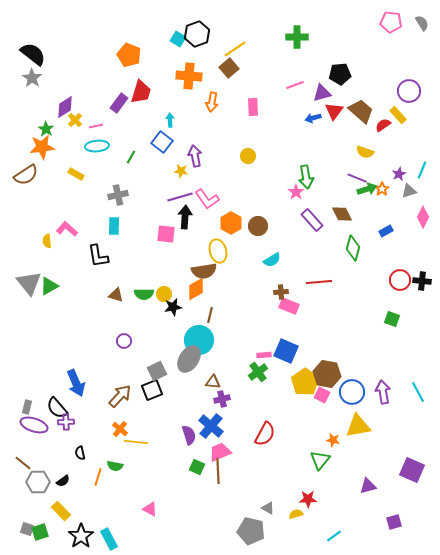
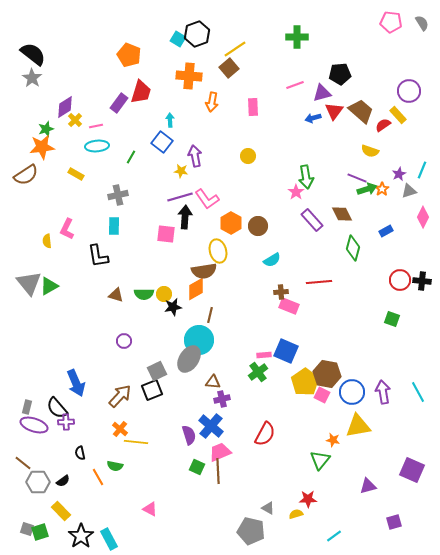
green star at (46, 129): rotated 21 degrees clockwise
yellow semicircle at (365, 152): moved 5 px right, 1 px up
pink L-shape at (67, 229): rotated 105 degrees counterclockwise
orange line at (98, 477): rotated 48 degrees counterclockwise
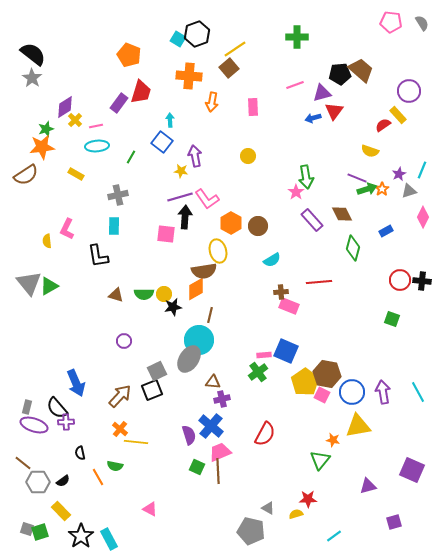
brown trapezoid at (361, 111): moved 41 px up
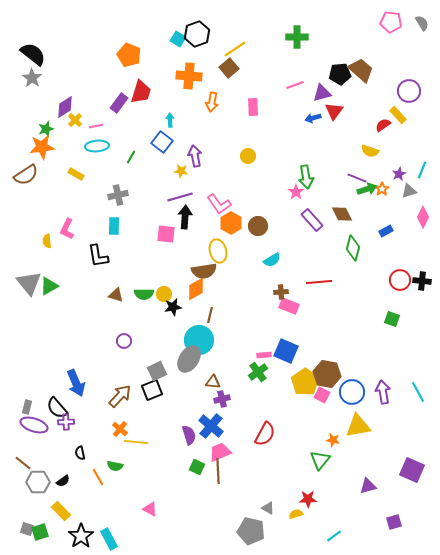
pink L-shape at (207, 199): moved 12 px right, 5 px down
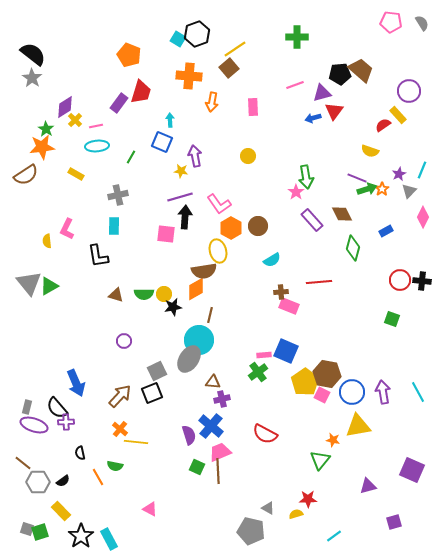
green star at (46, 129): rotated 21 degrees counterclockwise
blue square at (162, 142): rotated 15 degrees counterclockwise
gray triangle at (409, 191): rotated 28 degrees counterclockwise
orange hexagon at (231, 223): moved 5 px down
black square at (152, 390): moved 3 px down
red semicircle at (265, 434): rotated 90 degrees clockwise
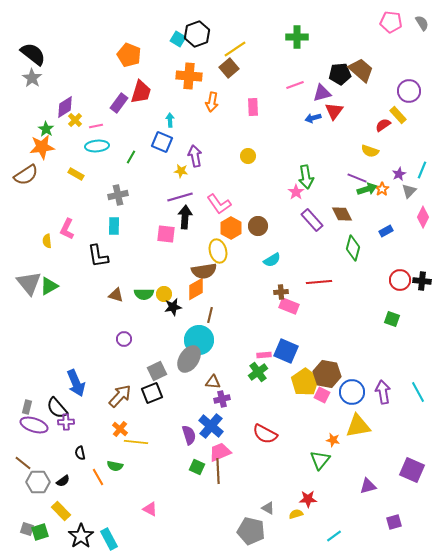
purple circle at (124, 341): moved 2 px up
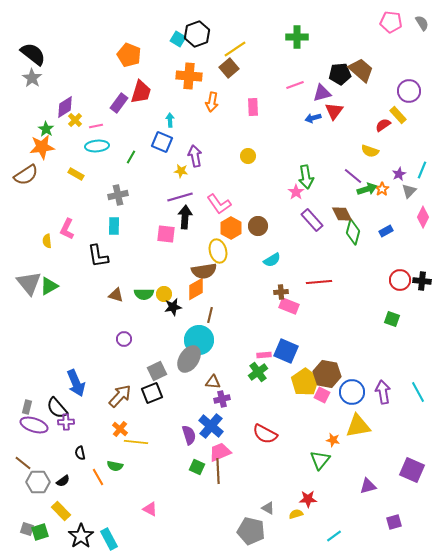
purple line at (357, 178): moved 4 px left, 2 px up; rotated 18 degrees clockwise
green diamond at (353, 248): moved 16 px up
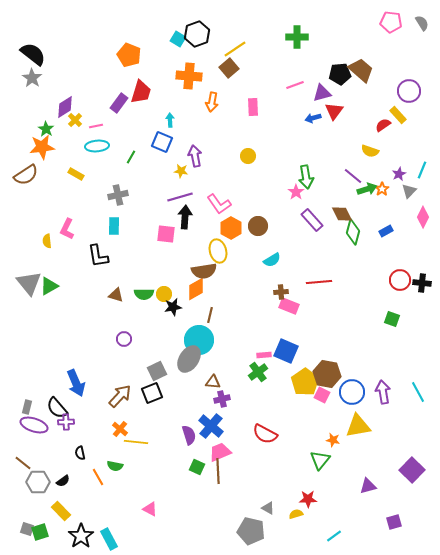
black cross at (422, 281): moved 2 px down
purple square at (412, 470): rotated 20 degrees clockwise
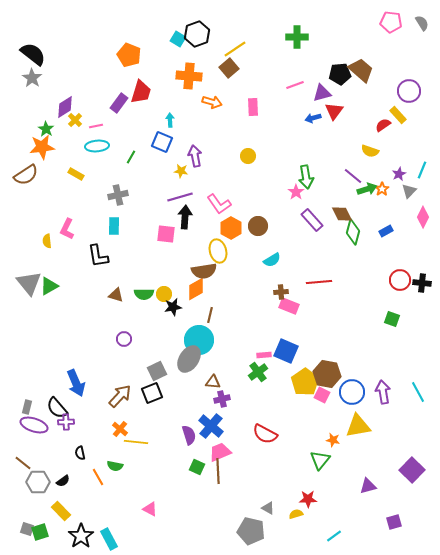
orange arrow at (212, 102): rotated 84 degrees counterclockwise
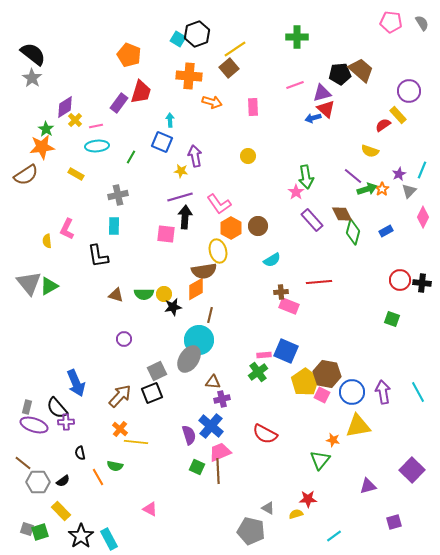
red triangle at (334, 111): moved 8 px left, 2 px up; rotated 24 degrees counterclockwise
